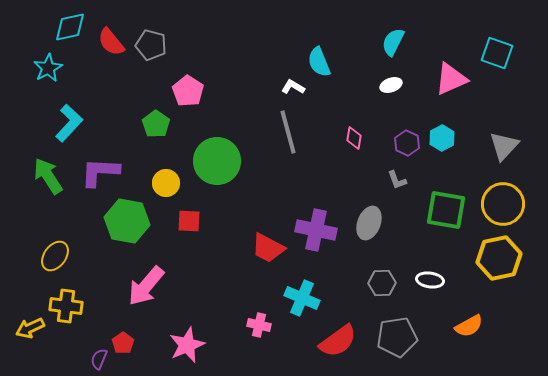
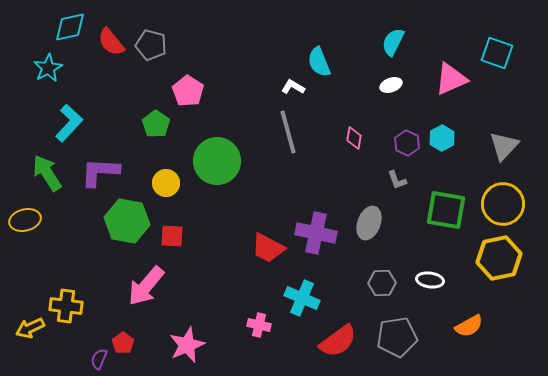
green arrow at (48, 176): moved 1 px left, 3 px up
red square at (189, 221): moved 17 px left, 15 px down
purple cross at (316, 230): moved 3 px down
yellow ellipse at (55, 256): moved 30 px left, 36 px up; rotated 40 degrees clockwise
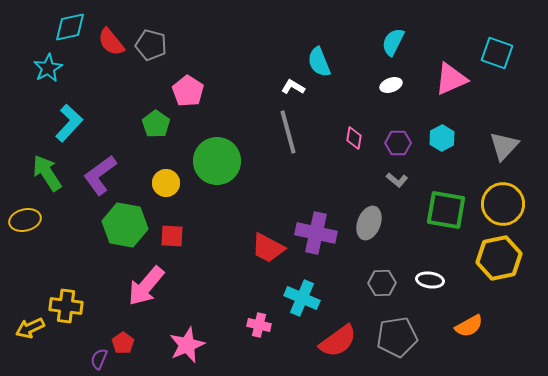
purple hexagon at (407, 143): moved 9 px left; rotated 25 degrees counterclockwise
purple L-shape at (100, 172): moved 3 px down; rotated 39 degrees counterclockwise
gray L-shape at (397, 180): rotated 30 degrees counterclockwise
green hexagon at (127, 221): moved 2 px left, 4 px down
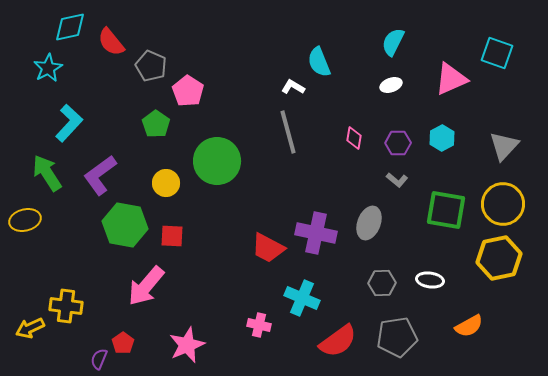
gray pentagon at (151, 45): moved 21 px down; rotated 8 degrees clockwise
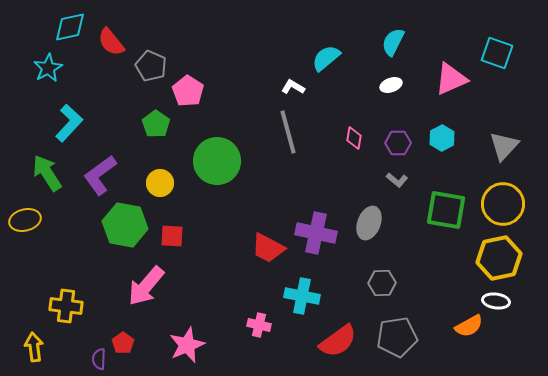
cyan semicircle at (319, 62): moved 7 px right, 4 px up; rotated 72 degrees clockwise
yellow circle at (166, 183): moved 6 px left
white ellipse at (430, 280): moved 66 px right, 21 px down
cyan cross at (302, 298): moved 2 px up; rotated 12 degrees counterclockwise
yellow arrow at (30, 328): moved 4 px right, 19 px down; rotated 108 degrees clockwise
purple semicircle at (99, 359): rotated 20 degrees counterclockwise
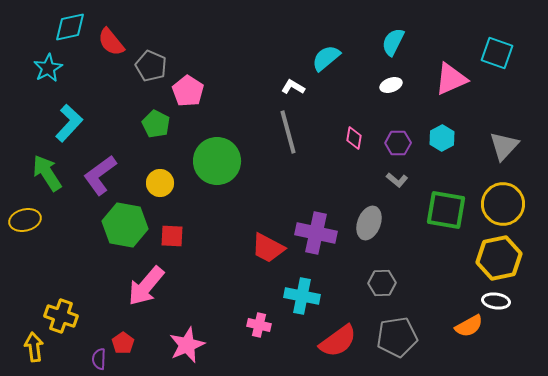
green pentagon at (156, 124): rotated 8 degrees counterclockwise
yellow cross at (66, 306): moved 5 px left, 10 px down; rotated 12 degrees clockwise
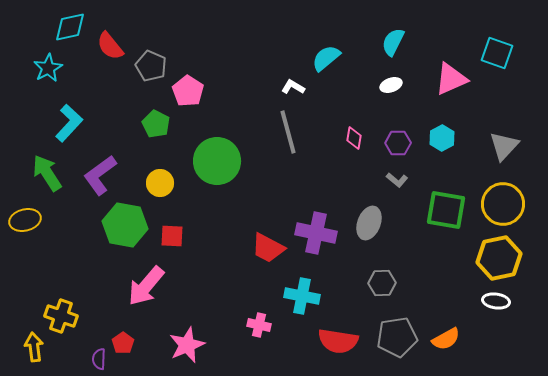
red semicircle at (111, 42): moved 1 px left, 4 px down
orange semicircle at (469, 326): moved 23 px left, 13 px down
red semicircle at (338, 341): rotated 45 degrees clockwise
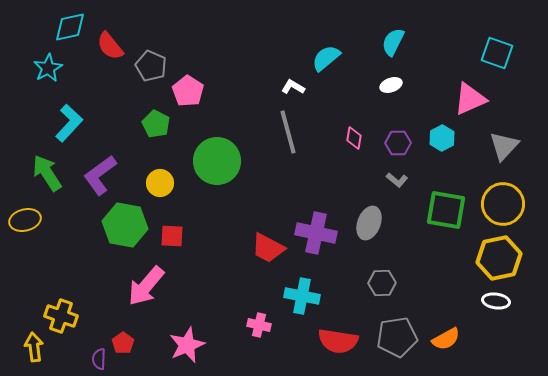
pink triangle at (451, 79): moved 19 px right, 20 px down
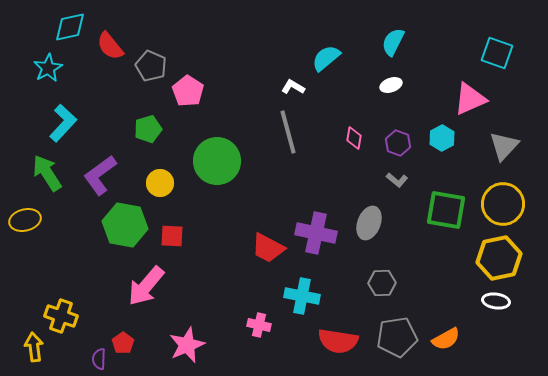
cyan L-shape at (69, 123): moved 6 px left
green pentagon at (156, 124): moved 8 px left, 5 px down; rotated 28 degrees clockwise
purple hexagon at (398, 143): rotated 20 degrees clockwise
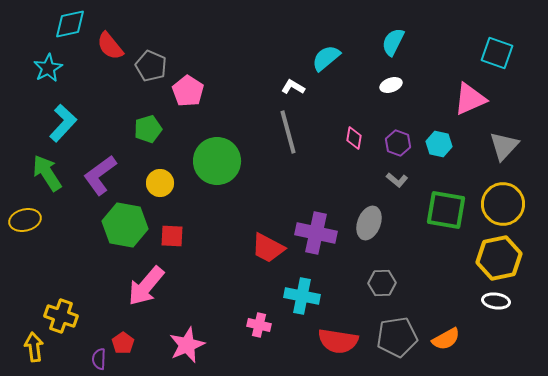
cyan diamond at (70, 27): moved 3 px up
cyan hexagon at (442, 138): moved 3 px left, 6 px down; rotated 20 degrees counterclockwise
